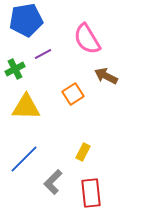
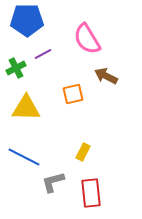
blue pentagon: moved 1 px right; rotated 8 degrees clockwise
green cross: moved 1 px right, 1 px up
orange square: rotated 20 degrees clockwise
yellow triangle: moved 1 px down
blue line: moved 2 px up; rotated 72 degrees clockwise
gray L-shape: rotated 30 degrees clockwise
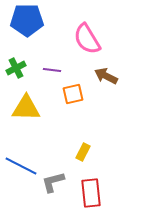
purple line: moved 9 px right, 16 px down; rotated 36 degrees clockwise
blue line: moved 3 px left, 9 px down
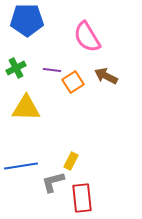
pink semicircle: moved 2 px up
orange square: moved 12 px up; rotated 20 degrees counterclockwise
yellow rectangle: moved 12 px left, 9 px down
blue line: rotated 36 degrees counterclockwise
red rectangle: moved 9 px left, 5 px down
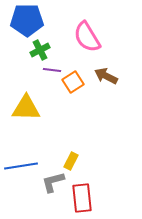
green cross: moved 24 px right, 18 px up
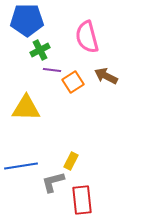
pink semicircle: rotated 16 degrees clockwise
red rectangle: moved 2 px down
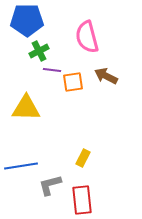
green cross: moved 1 px left, 1 px down
orange square: rotated 25 degrees clockwise
yellow rectangle: moved 12 px right, 3 px up
gray L-shape: moved 3 px left, 3 px down
